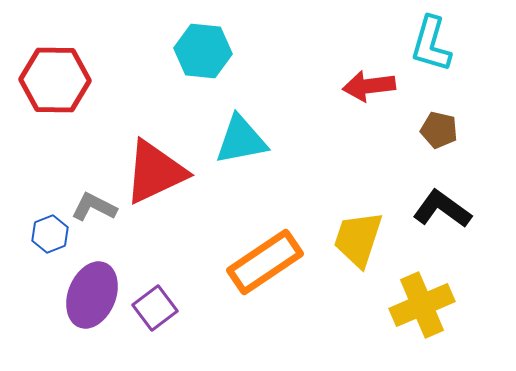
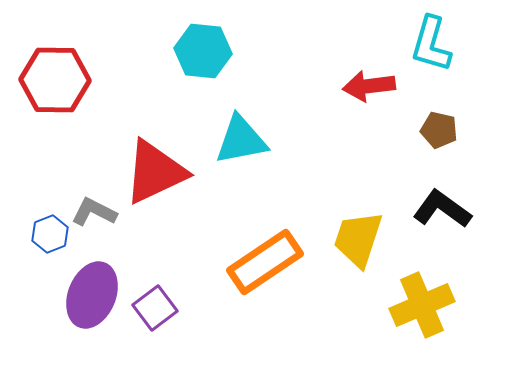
gray L-shape: moved 5 px down
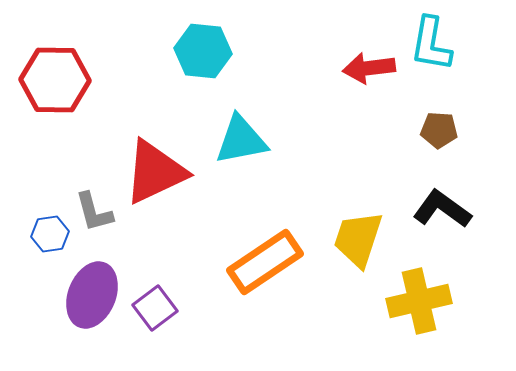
cyan L-shape: rotated 6 degrees counterclockwise
red arrow: moved 18 px up
brown pentagon: rotated 9 degrees counterclockwise
gray L-shape: rotated 132 degrees counterclockwise
blue hexagon: rotated 12 degrees clockwise
yellow cross: moved 3 px left, 4 px up; rotated 10 degrees clockwise
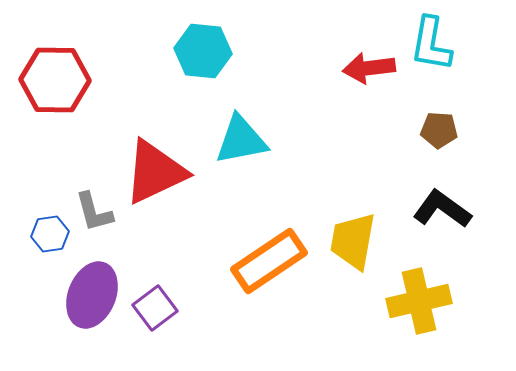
yellow trapezoid: moved 5 px left, 2 px down; rotated 8 degrees counterclockwise
orange rectangle: moved 4 px right, 1 px up
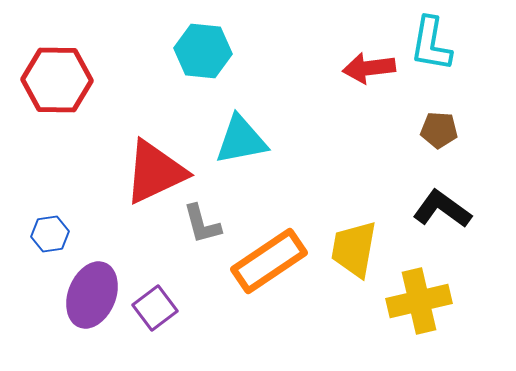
red hexagon: moved 2 px right
gray L-shape: moved 108 px right, 12 px down
yellow trapezoid: moved 1 px right, 8 px down
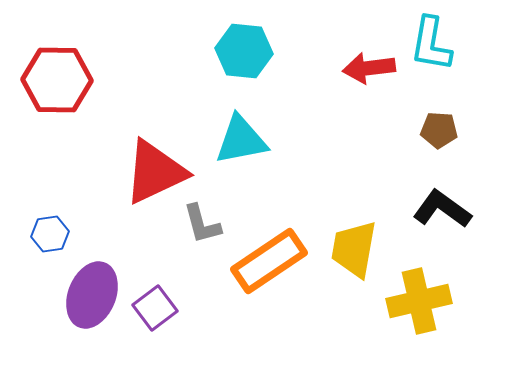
cyan hexagon: moved 41 px right
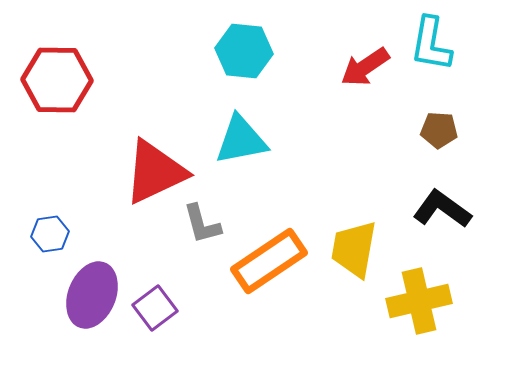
red arrow: moved 4 px left, 1 px up; rotated 27 degrees counterclockwise
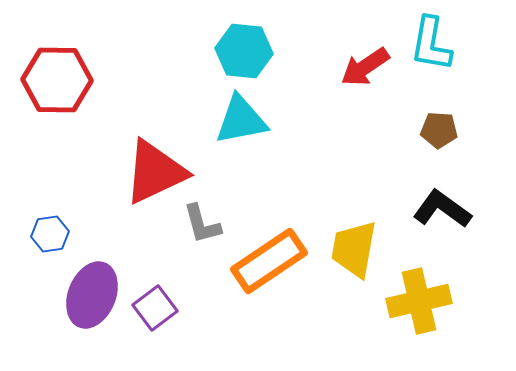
cyan triangle: moved 20 px up
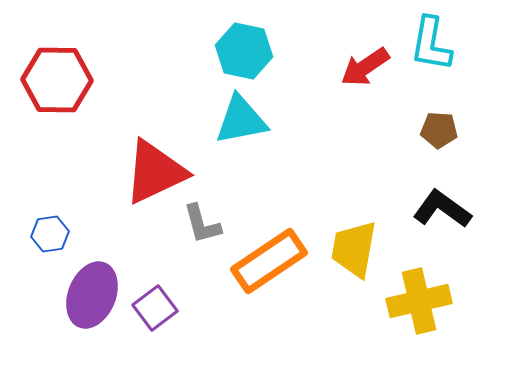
cyan hexagon: rotated 6 degrees clockwise
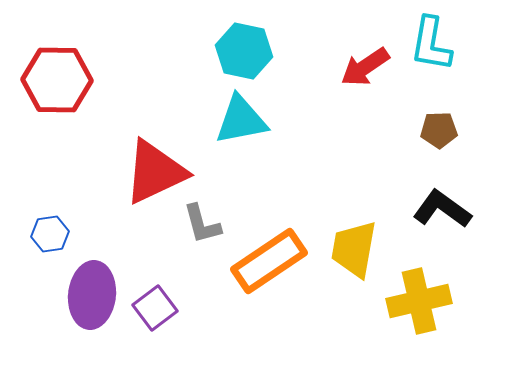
brown pentagon: rotated 6 degrees counterclockwise
purple ellipse: rotated 16 degrees counterclockwise
